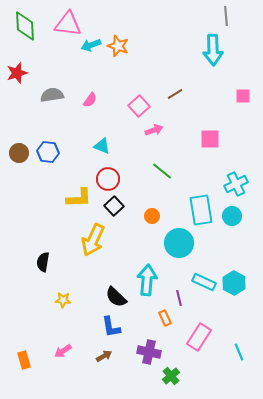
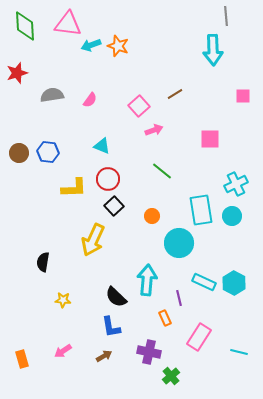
yellow L-shape at (79, 198): moved 5 px left, 10 px up
cyan line at (239, 352): rotated 54 degrees counterclockwise
orange rectangle at (24, 360): moved 2 px left, 1 px up
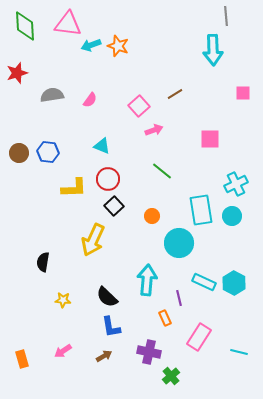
pink square at (243, 96): moved 3 px up
black semicircle at (116, 297): moved 9 px left
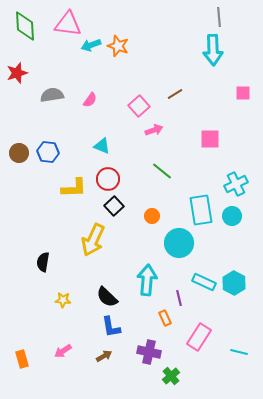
gray line at (226, 16): moved 7 px left, 1 px down
